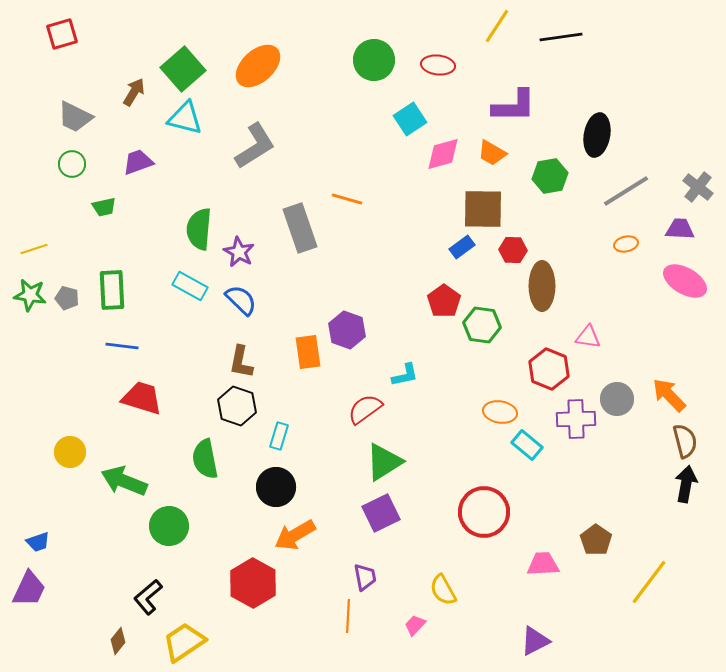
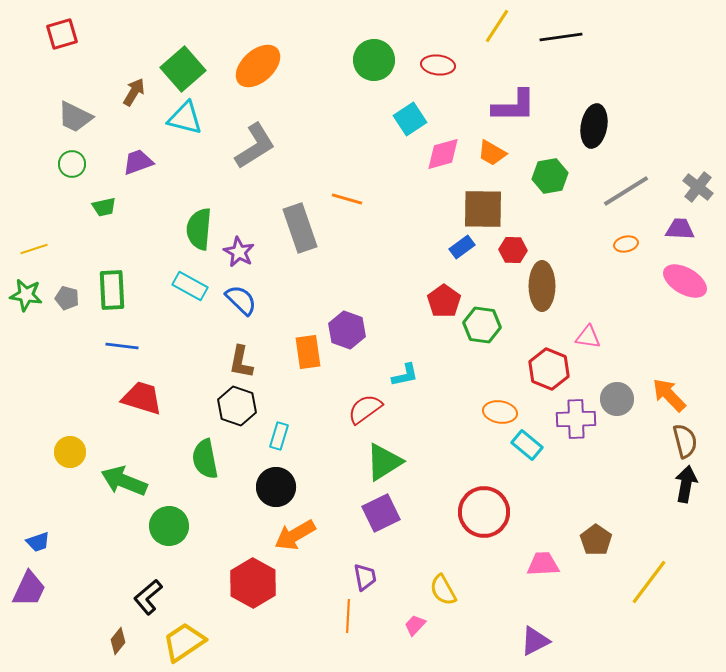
black ellipse at (597, 135): moved 3 px left, 9 px up
green star at (30, 295): moved 4 px left
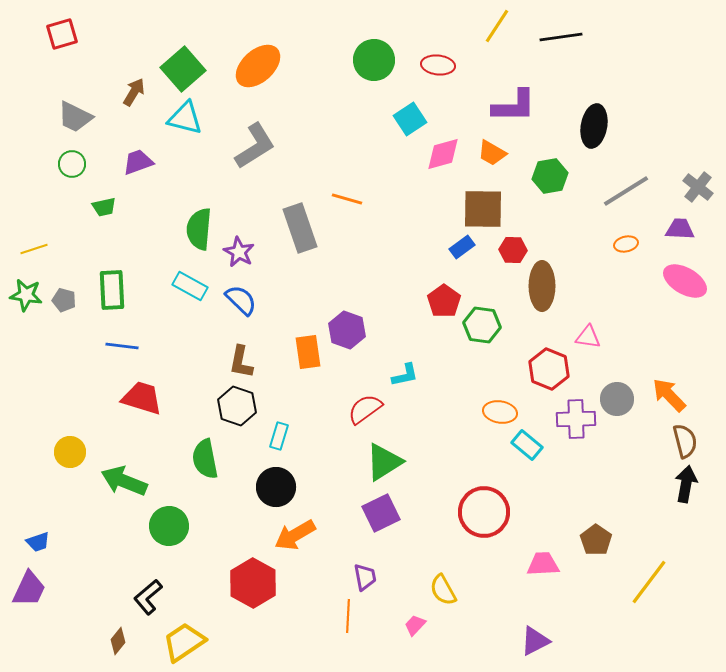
gray pentagon at (67, 298): moved 3 px left, 2 px down
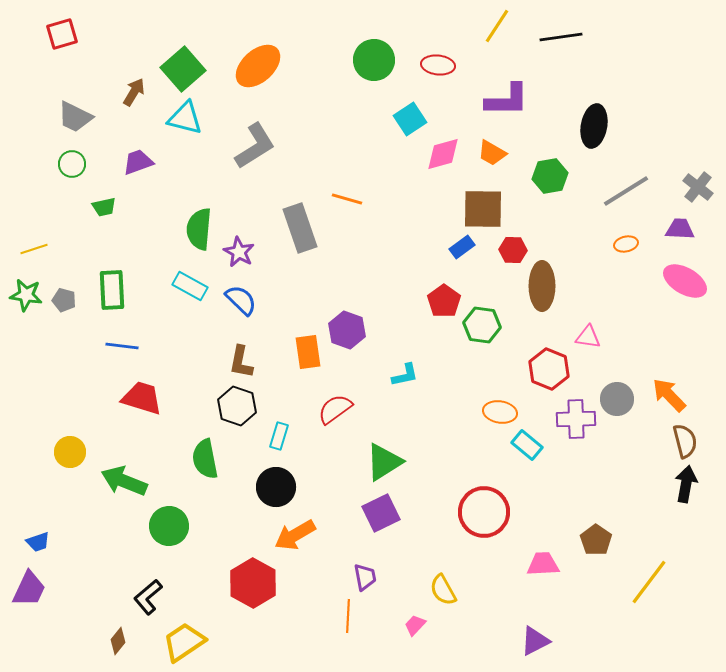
purple L-shape at (514, 106): moved 7 px left, 6 px up
red semicircle at (365, 409): moved 30 px left
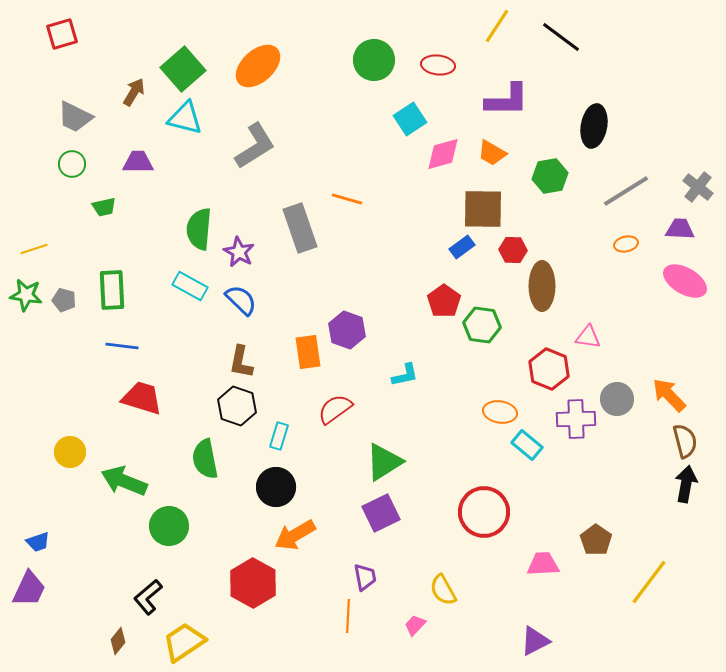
black line at (561, 37): rotated 45 degrees clockwise
purple trapezoid at (138, 162): rotated 20 degrees clockwise
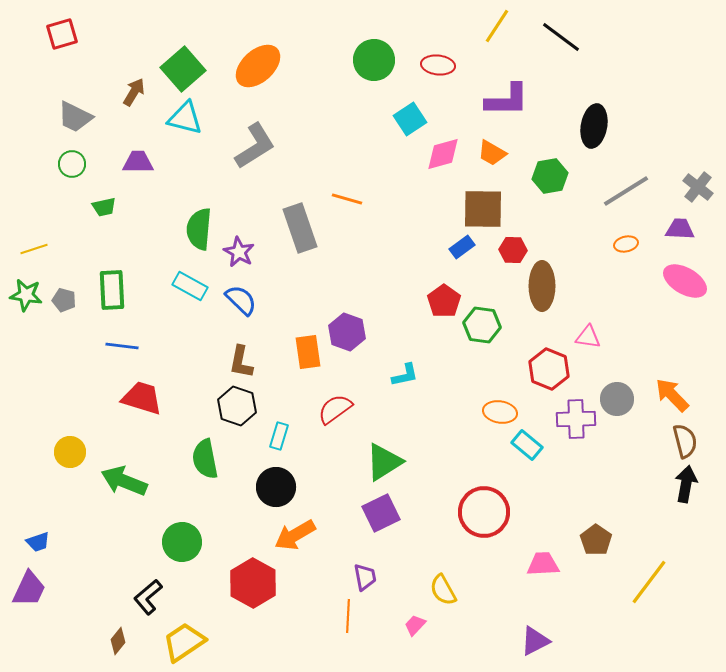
purple hexagon at (347, 330): moved 2 px down
orange arrow at (669, 395): moved 3 px right
green circle at (169, 526): moved 13 px right, 16 px down
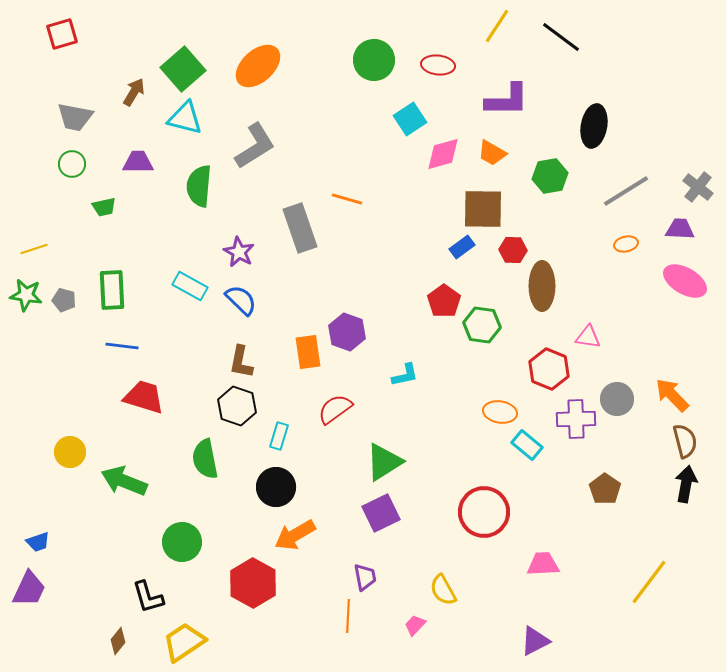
gray trapezoid at (75, 117): rotated 15 degrees counterclockwise
green semicircle at (199, 229): moved 43 px up
red trapezoid at (142, 398): moved 2 px right, 1 px up
brown pentagon at (596, 540): moved 9 px right, 51 px up
black L-shape at (148, 597): rotated 66 degrees counterclockwise
